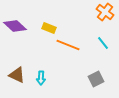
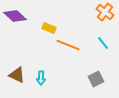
purple diamond: moved 10 px up
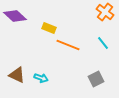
cyan arrow: rotated 72 degrees counterclockwise
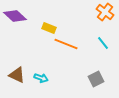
orange line: moved 2 px left, 1 px up
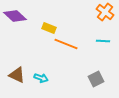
cyan line: moved 2 px up; rotated 48 degrees counterclockwise
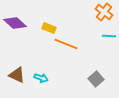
orange cross: moved 1 px left
purple diamond: moved 7 px down
cyan line: moved 6 px right, 5 px up
gray square: rotated 14 degrees counterclockwise
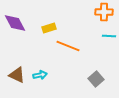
orange cross: rotated 36 degrees counterclockwise
purple diamond: rotated 20 degrees clockwise
yellow rectangle: rotated 40 degrees counterclockwise
orange line: moved 2 px right, 2 px down
cyan arrow: moved 1 px left, 3 px up; rotated 32 degrees counterclockwise
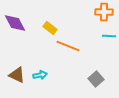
yellow rectangle: moved 1 px right; rotated 56 degrees clockwise
